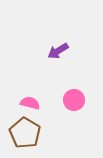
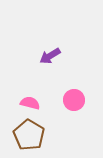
purple arrow: moved 8 px left, 5 px down
brown pentagon: moved 4 px right, 2 px down
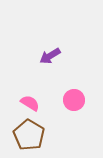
pink semicircle: rotated 18 degrees clockwise
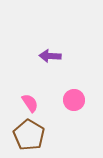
purple arrow: rotated 35 degrees clockwise
pink semicircle: rotated 24 degrees clockwise
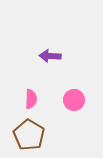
pink semicircle: moved 1 px right, 4 px up; rotated 36 degrees clockwise
